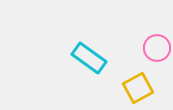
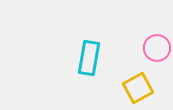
cyan rectangle: rotated 64 degrees clockwise
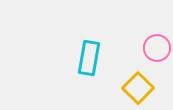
yellow square: rotated 16 degrees counterclockwise
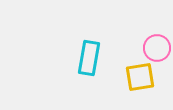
yellow square: moved 2 px right, 11 px up; rotated 36 degrees clockwise
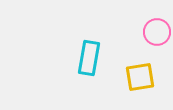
pink circle: moved 16 px up
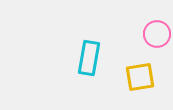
pink circle: moved 2 px down
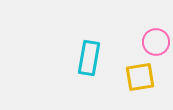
pink circle: moved 1 px left, 8 px down
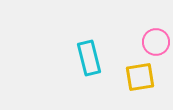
cyan rectangle: rotated 24 degrees counterclockwise
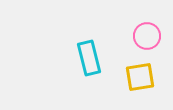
pink circle: moved 9 px left, 6 px up
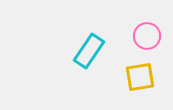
cyan rectangle: moved 7 px up; rotated 48 degrees clockwise
